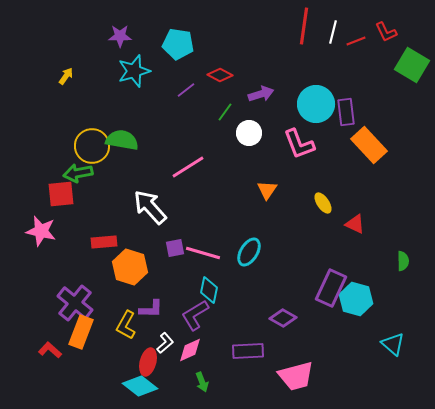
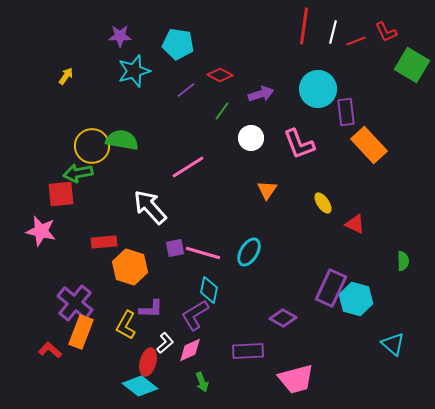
cyan circle at (316, 104): moved 2 px right, 15 px up
green line at (225, 112): moved 3 px left, 1 px up
white circle at (249, 133): moved 2 px right, 5 px down
pink trapezoid at (296, 376): moved 3 px down
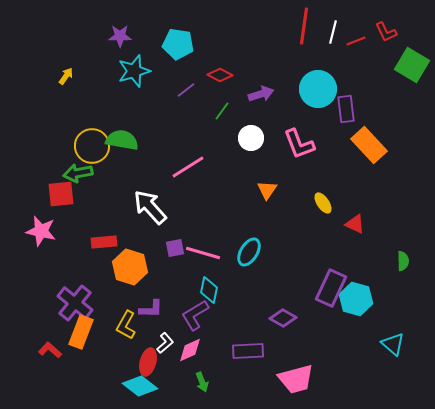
purple rectangle at (346, 112): moved 3 px up
